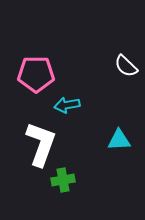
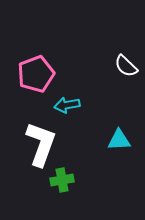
pink pentagon: rotated 21 degrees counterclockwise
green cross: moved 1 px left
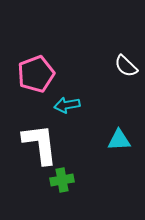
white L-shape: moved 1 px left; rotated 27 degrees counterclockwise
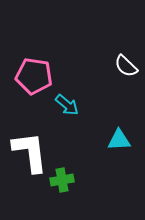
pink pentagon: moved 2 px left, 2 px down; rotated 30 degrees clockwise
cyan arrow: rotated 130 degrees counterclockwise
white L-shape: moved 10 px left, 8 px down
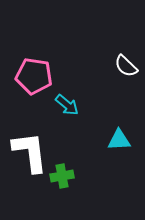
green cross: moved 4 px up
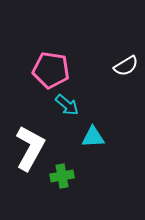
white semicircle: rotated 75 degrees counterclockwise
pink pentagon: moved 17 px right, 6 px up
cyan triangle: moved 26 px left, 3 px up
white L-shape: moved 4 px up; rotated 36 degrees clockwise
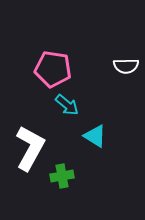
white semicircle: rotated 30 degrees clockwise
pink pentagon: moved 2 px right, 1 px up
cyan triangle: moved 2 px right, 1 px up; rotated 35 degrees clockwise
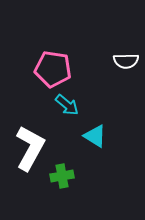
white semicircle: moved 5 px up
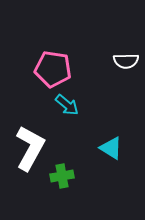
cyan triangle: moved 16 px right, 12 px down
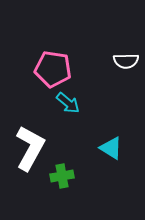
cyan arrow: moved 1 px right, 2 px up
